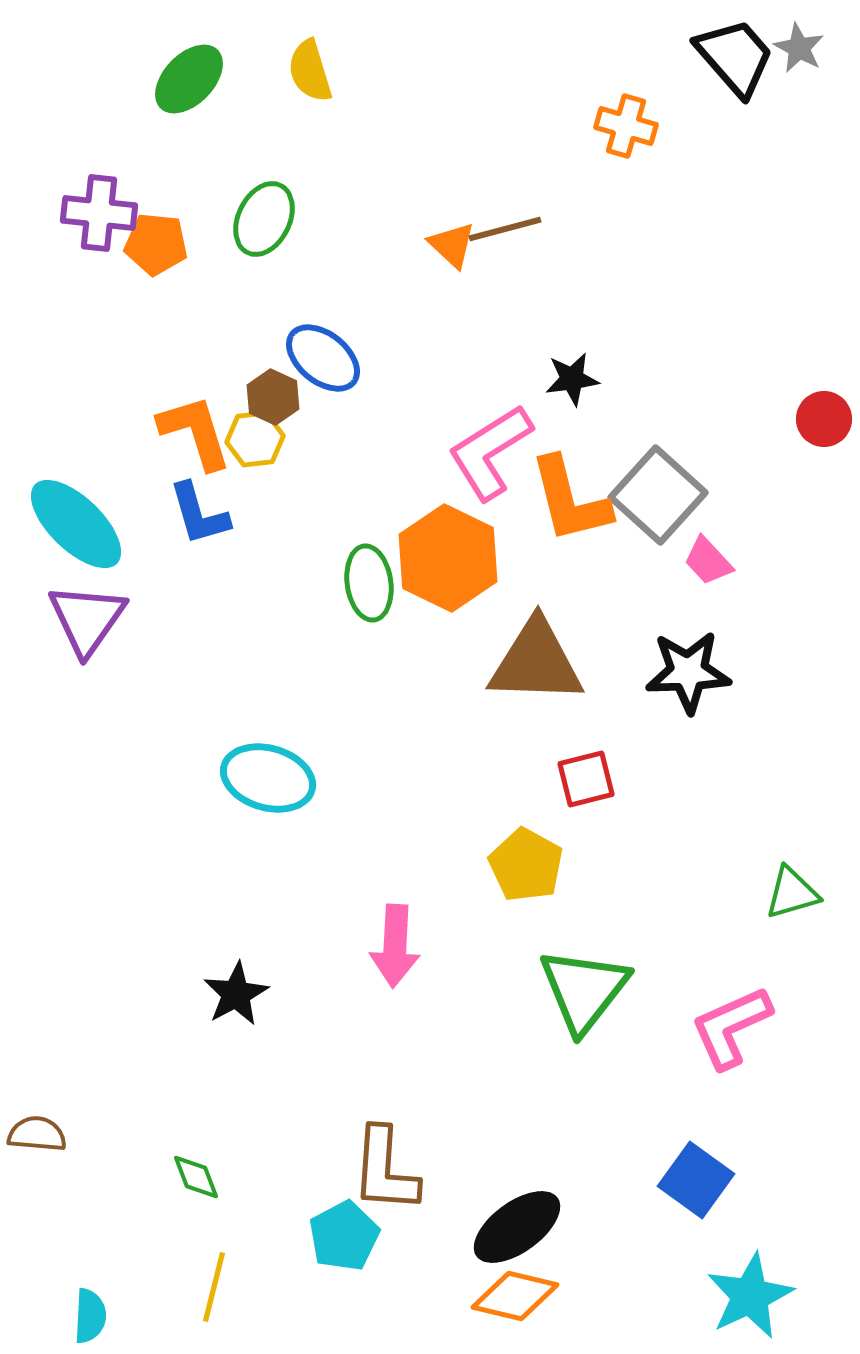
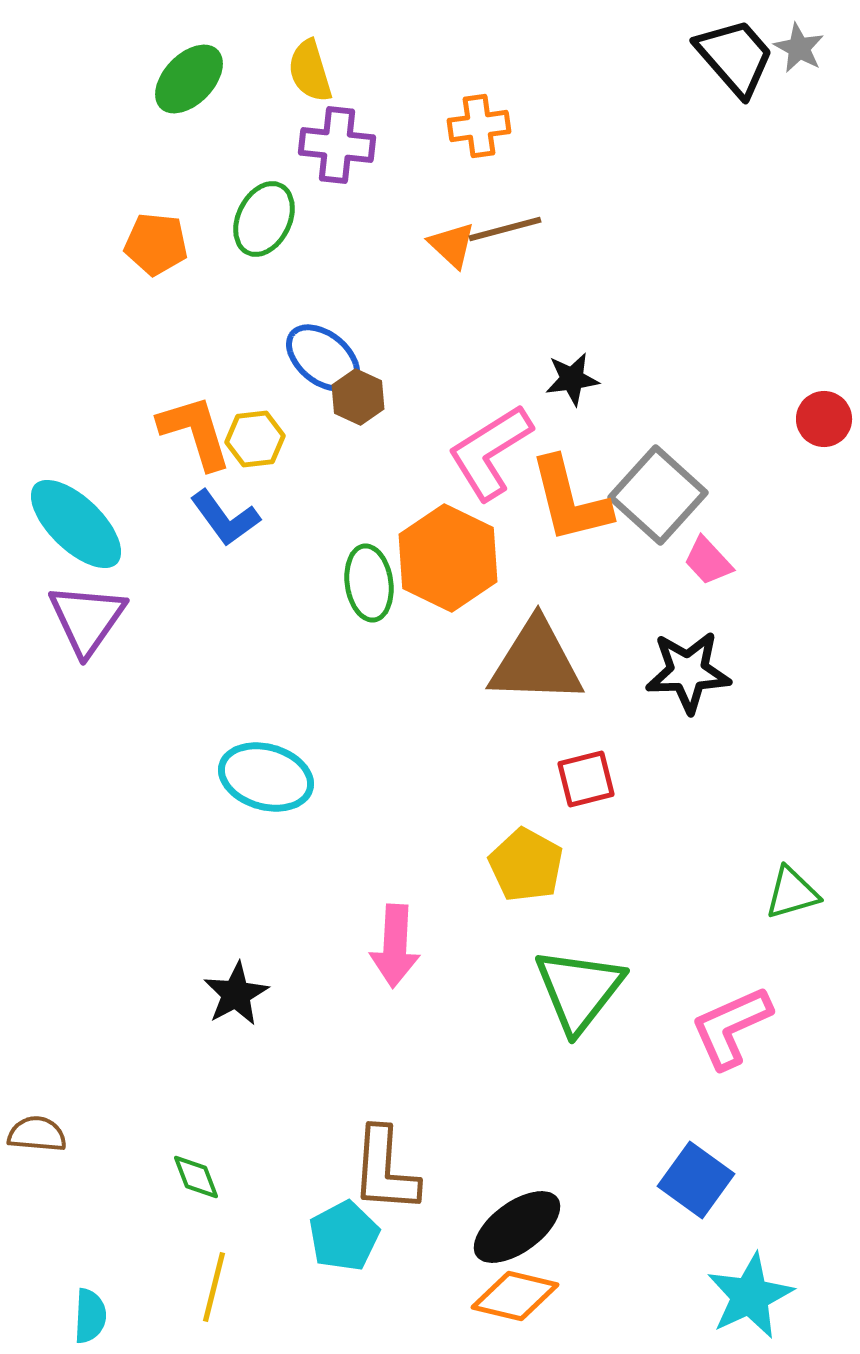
orange cross at (626, 126): moved 147 px left; rotated 24 degrees counterclockwise
purple cross at (99, 213): moved 238 px right, 68 px up
brown hexagon at (273, 397): moved 85 px right
blue L-shape at (199, 514): moved 26 px right, 4 px down; rotated 20 degrees counterclockwise
cyan ellipse at (268, 778): moved 2 px left, 1 px up
green triangle at (584, 990): moved 5 px left
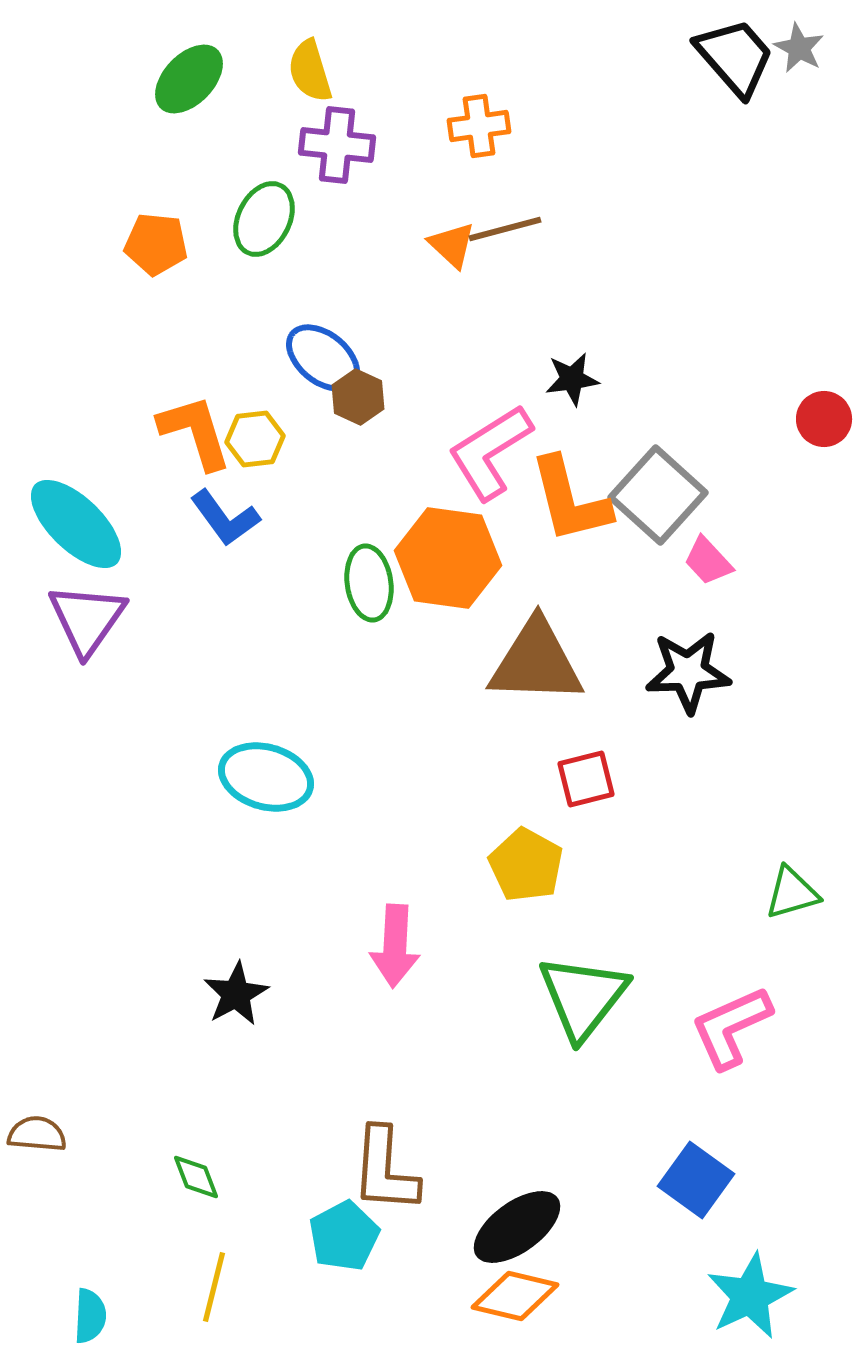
orange hexagon at (448, 558): rotated 18 degrees counterclockwise
green triangle at (579, 990): moved 4 px right, 7 px down
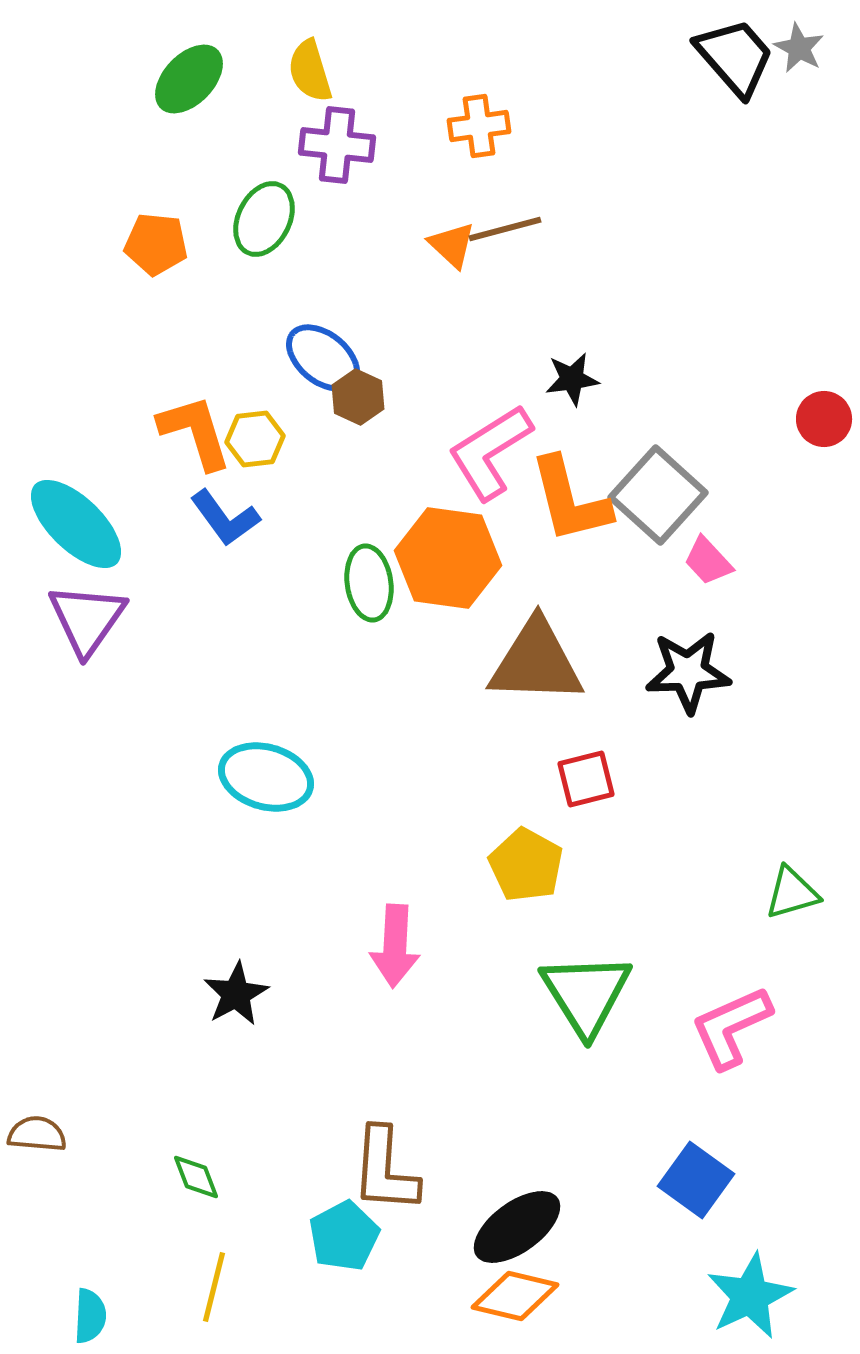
green triangle at (583, 997): moved 3 px right, 3 px up; rotated 10 degrees counterclockwise
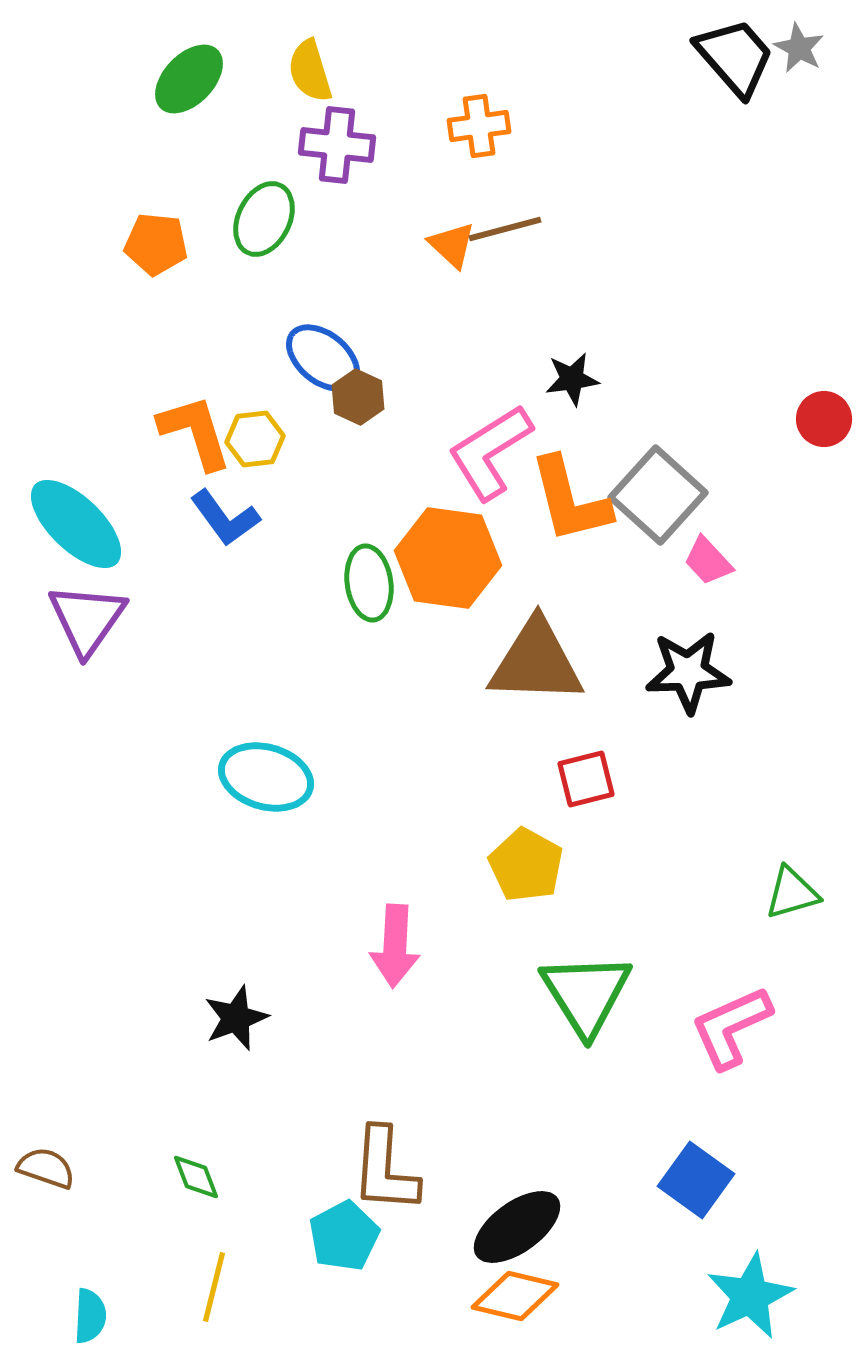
black star at (236, 994): moved 24 px down; rotated 8 degrees clockwise
brown semicircle at (37, 1134): moved 9 px right, 34 px down; rotated 14 degrees clockwise
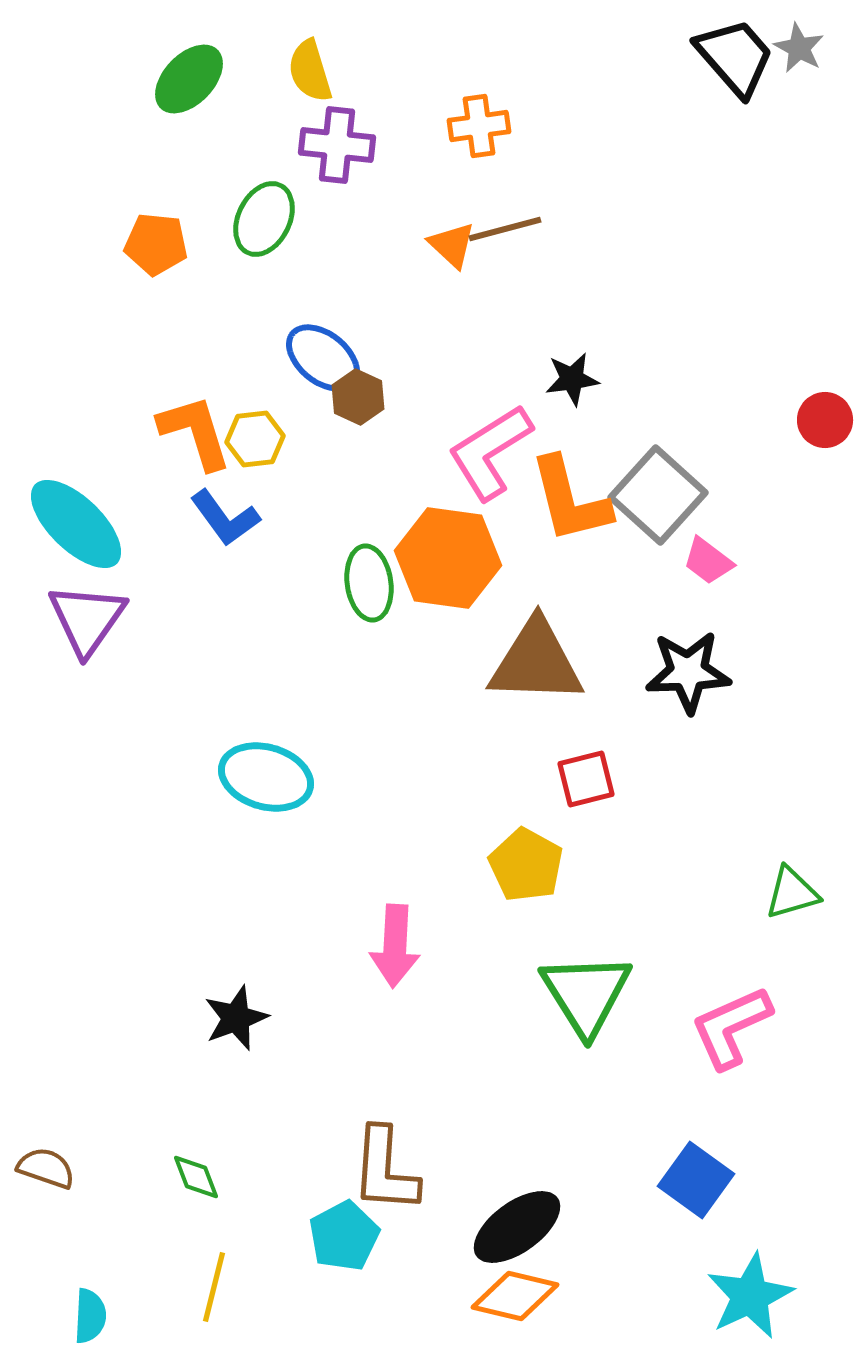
red circle at (824, 419): moved 1 px right, 1 px down
pink trapezoid at (708, 561): rotated 10 degrees counterclockwise
